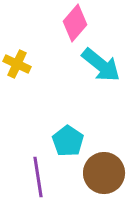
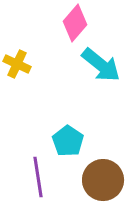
brown circle: moved 1 px left, 7 px down
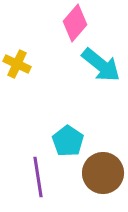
brown circle: moved 7 px up
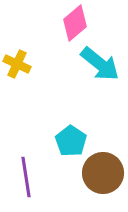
pink diamond: rotated 9 degrees clockwise
cyan arrow: moved 1 px left, 1 px up
cyan pentagon: moved 3 px right
purple line: moved 12 px left
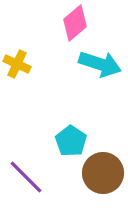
cyan arrow: rotated 21 degrees counterclockwise
purple line: rotated 36 degrees counterclockwise
